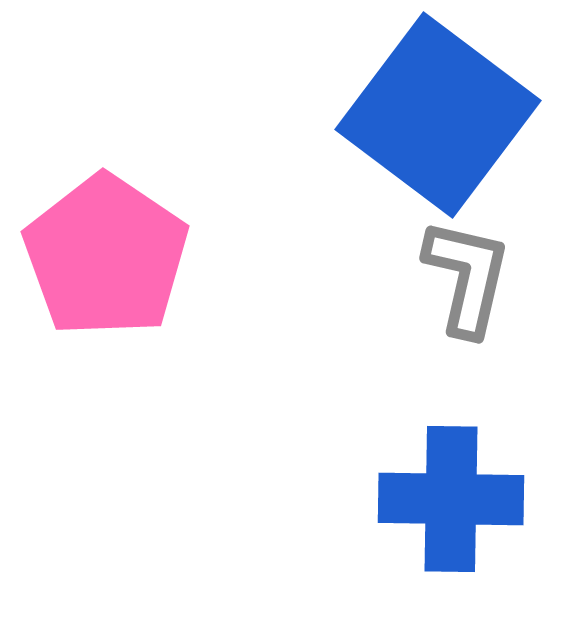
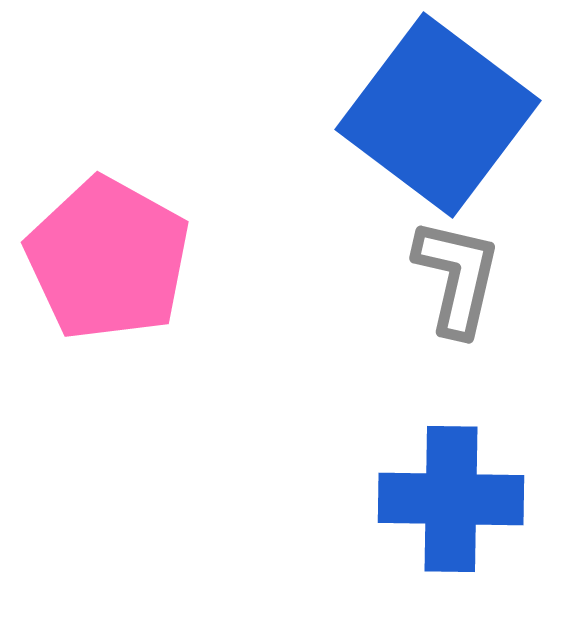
pink pentagon: moved 2 px right, 3 px down; rotated 5 degrees counterclockwise
gray L-shape: moved 10 px left
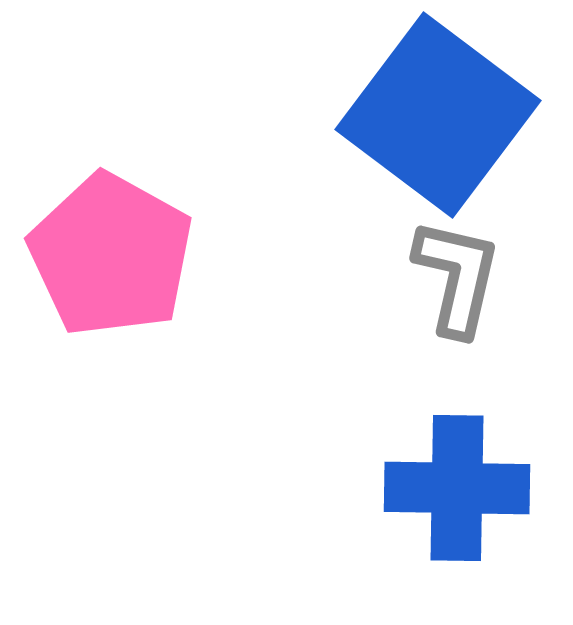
pink pentagon: moved 3 px right, 4 px up
blue cross: moved 6 px right, 11 px up
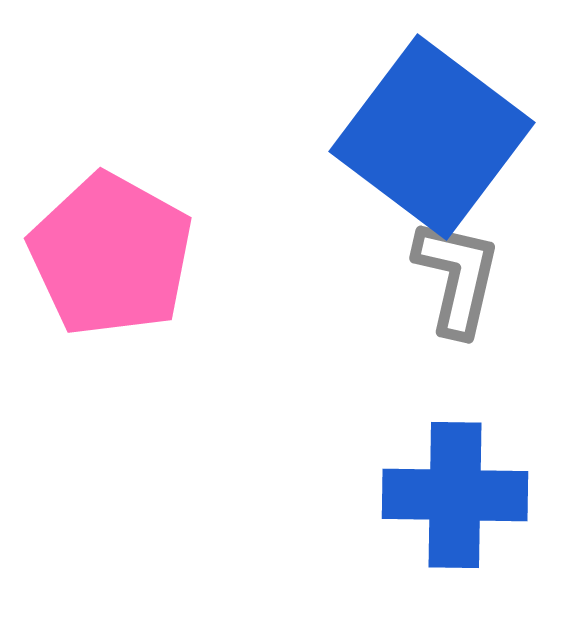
blue square: moved 6 px left, 22 px down
blue cross: moved 2 px left, 7 px down
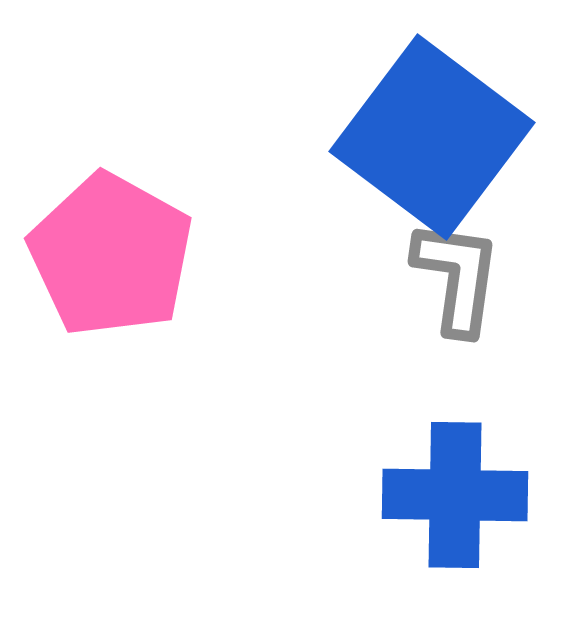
gray L-shape: rotated 5 degrees counterclockwise
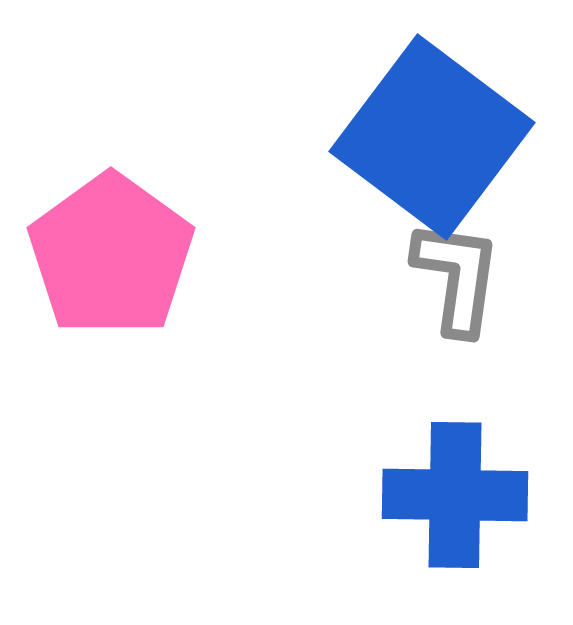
pink pentagon: rotated 7 degrees clockwise
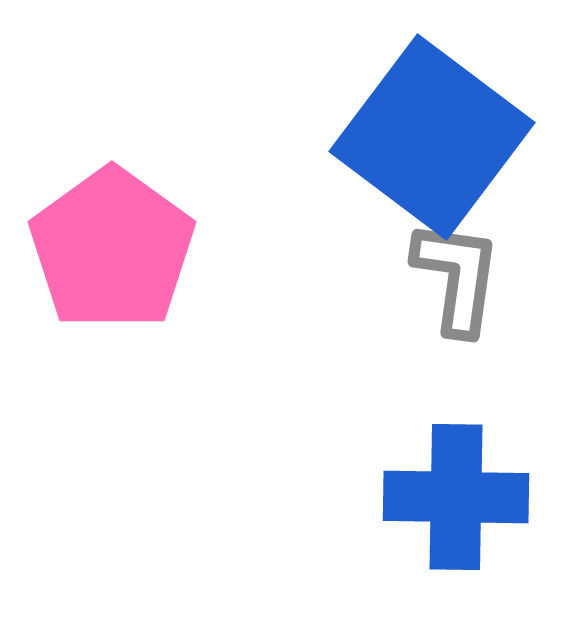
pink pentagon: moved 1 px right, 6 px up
blue cross: moved 1 px right, 2 px down
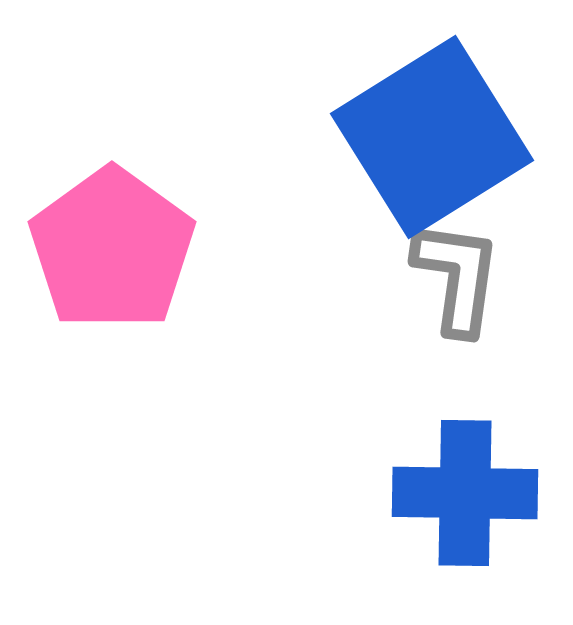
blue square: rotated 21 degrees clockwise
blue cross: moved 9 px right, 4 px up
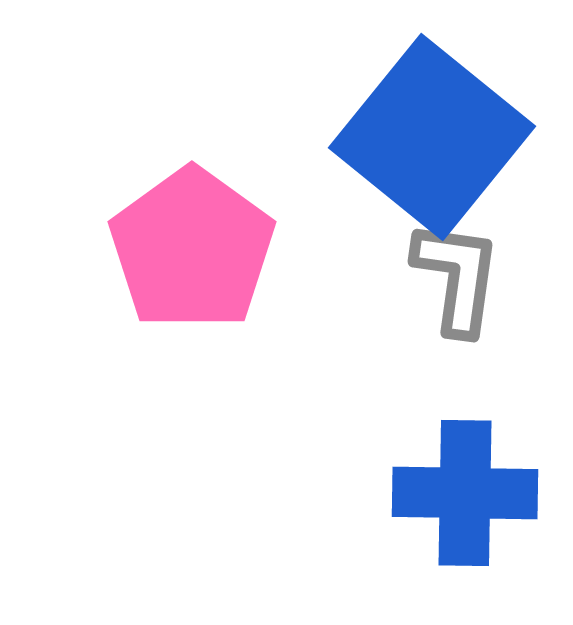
blue square: rotated 19 degrees counterclockwise
pink pentagon: moved 80 px right
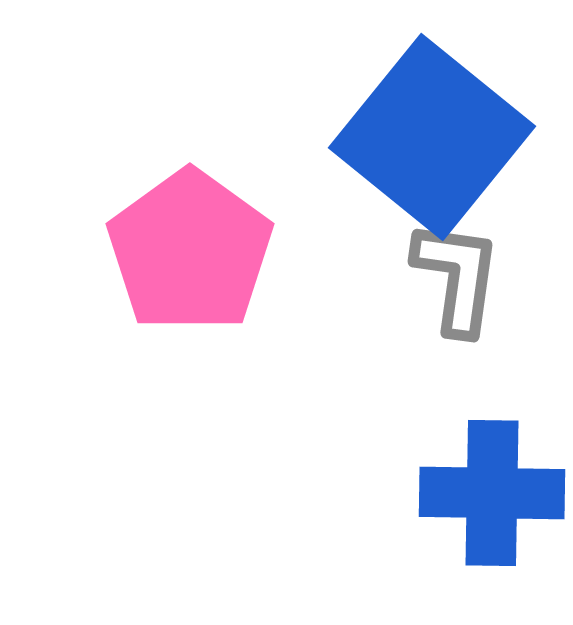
pink pentagon: moved 2 px left, 2 px down
blue cross: moved 27 px right
